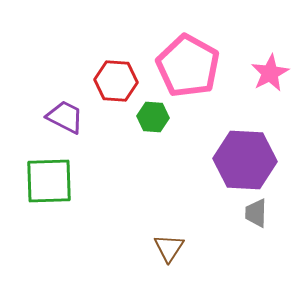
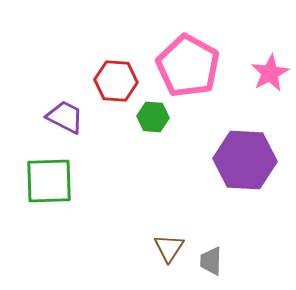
gray trapezoid: moved 45 px left, 48 px down
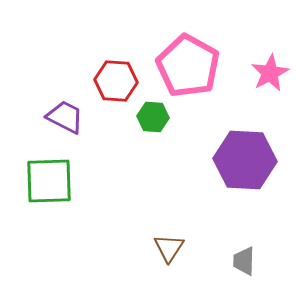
gray trapezoid: moved 33 px right
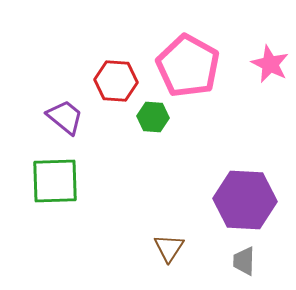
pink star: moved 9 px up; rotated 18 degrees counterclockwise
purple trapezoid: rotated 12 degrees clockwise
purple hexagon: moved 40 px down
green square: moved 6 px right
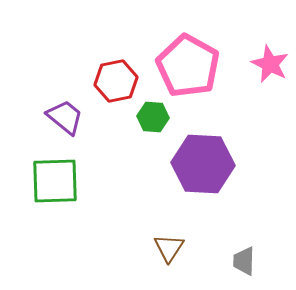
red hexagon: rotated 15 degrees counterclockwise
purple hexagon: moved 42 px left, 36 px up
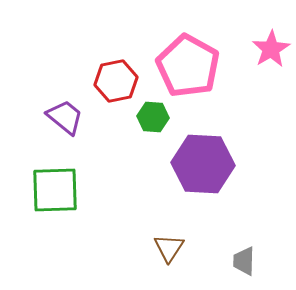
pink star: moved 1 px right, 15 px up; rotated 15 degrees clockwise
green square: moved 9 px down
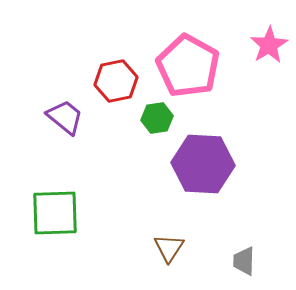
pink star: moved 2 px left, 4 px up
green hexagon: moved 4 px right, 1 px down; rotated 12 degrees counterclockwise
green square: moved 23 px down
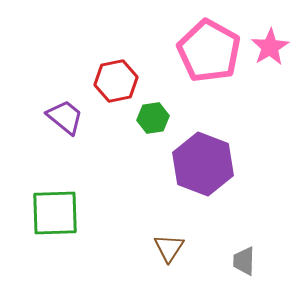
pink star: moved 1 px right, 2 px down
pink pentagon: moved 21 px right, 15 px up
green hexagon: moved 4 px left
purple hexagon: rotated 18 degrees clockwise
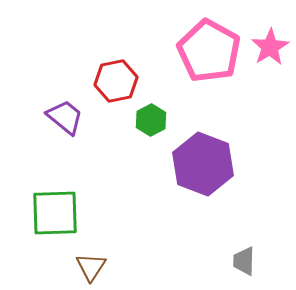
green hexagon: moved 2 px left, 2 px down; rotated 20 degrees counterclockwise
brown triangle: moved 78 px left, 19 px down
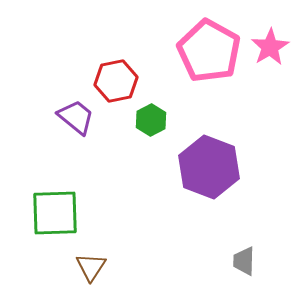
purple trapezoid: moved 11 px right
purple hexagon: moved 6 px right, 3 px down
